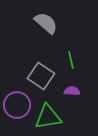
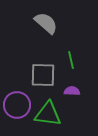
gray square: moved 2 px right, 1 px up; rotated 32 degrees counterclockwise
green triangle: moved 3 px up; rotated 16 degrees clockwise
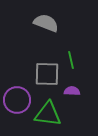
gray semicircle: rotated 20 degrees counterclockwise
gray square: moved 4 px right, 1 px up
purple circle: moved 5 px up
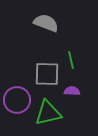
green triangle: moved 1 px up; rotated 20 degrees counterclockwise
